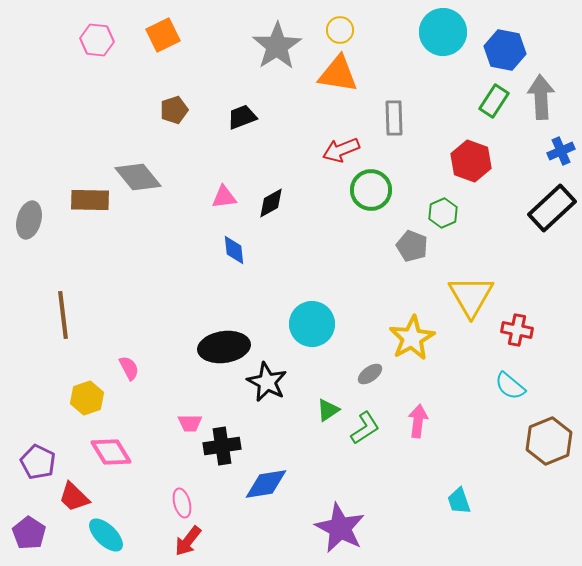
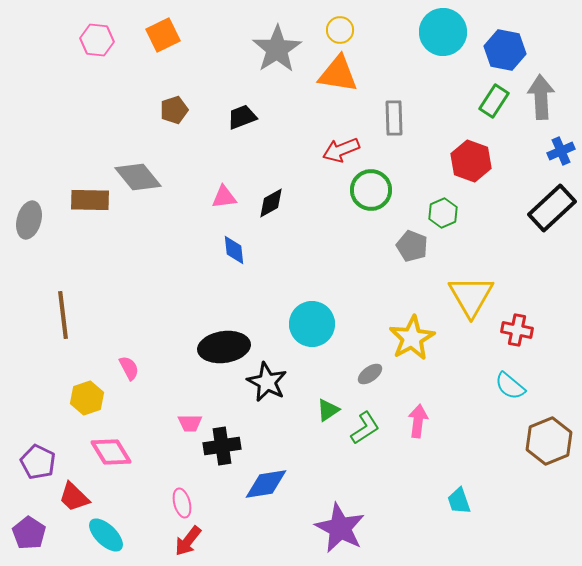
gray star at (277, 46): moved 3 px down
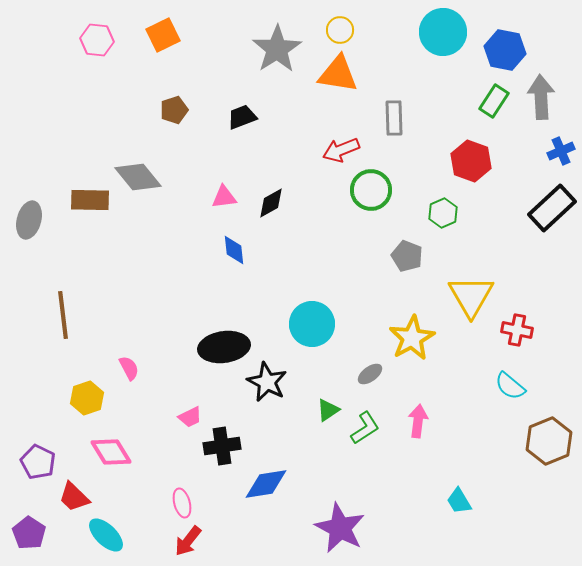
gray pentagon at (412, 246): moved 5 px left, 10 px down
pink trapezoid at (190, 423): moved 6 px up; rotated 25 degrees counterclockwise
cyan trapezoid at (459, 501): rotated 12 degrees counterclockwise
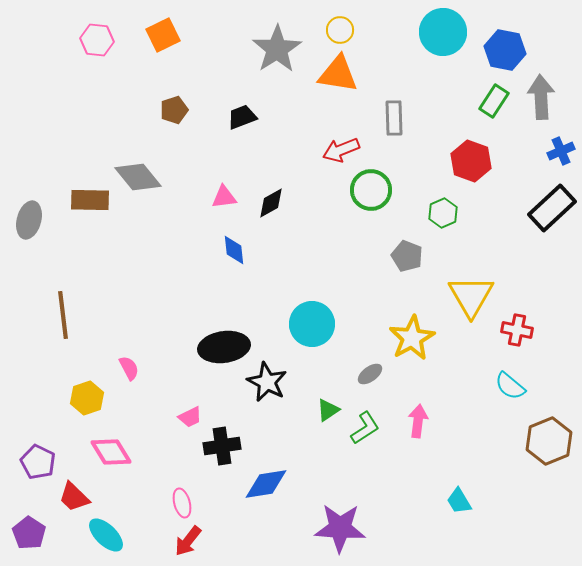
purple star at (340, 528): rotated 24 degrees counterclockwise
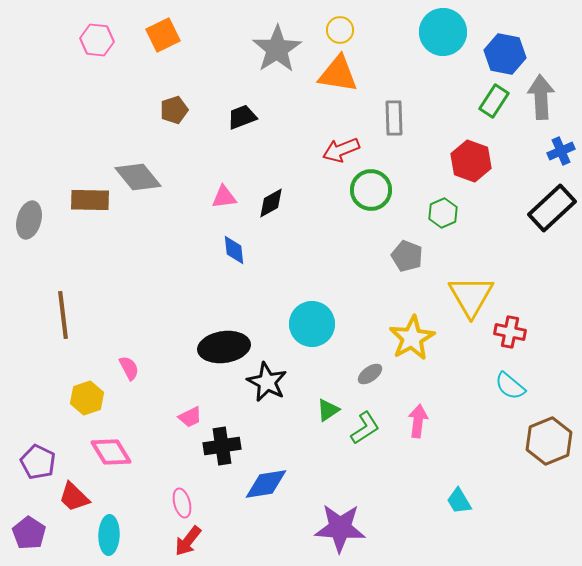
blue hexagon at (505, 50): moved 4 px down
red cross at (517, 330): moved 7 px left, 2 px down
cyan ellipse at (106, 535): moved 3 px right; rotated 48 degrees clockwise
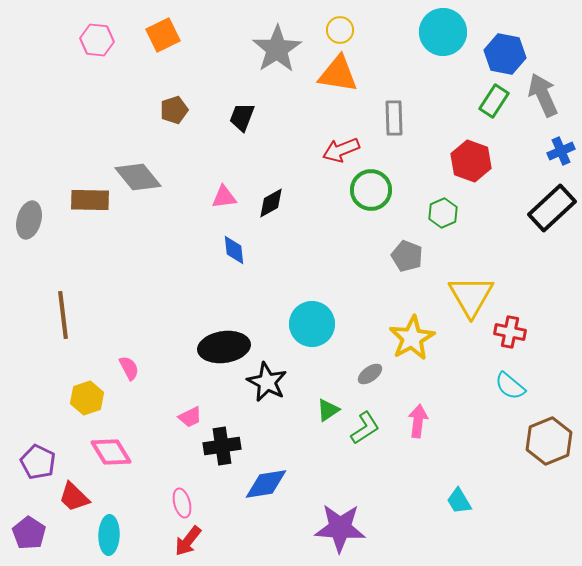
gray arrow at (541, 97): moved 2 px right, 2 px up; rotated 21 degrees counterclockwise
black trapezoid at (242, 117): rotated 48 degrees counterclockwise
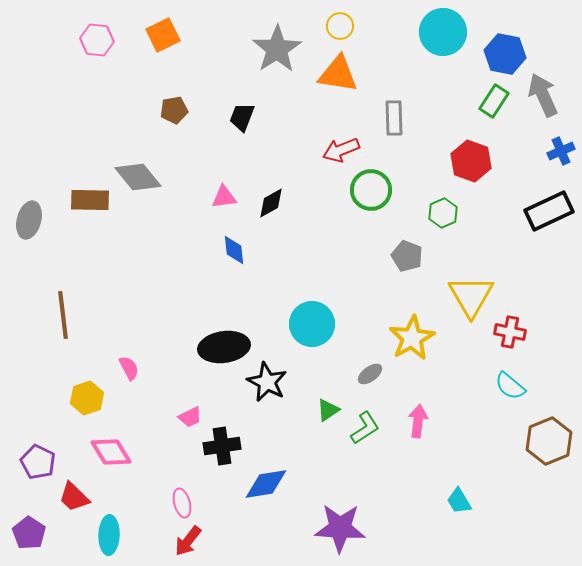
yellow circle at (340, 30): moved 4 px up
brown pentagon at (174, 110): rotated 8 degrees clockwise
black rectangle at (552, 208): moved 3 px left, 3 px down; rotated 18 degrees clockwise
